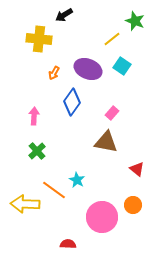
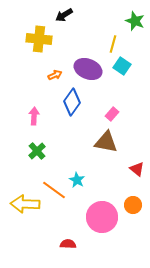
yellow line: moved 1 px right, 5 px down; rotated 36 degrees counterclockwise
orange arrow: moved 1 px right, 2 px down; rotated 144 degrees counterclockwise
pink rectangle: moved 1 px down
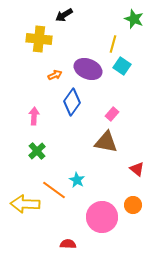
green star: moved 1 px left, 2 px up
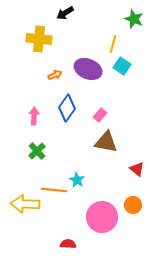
black arrow: moved 1 px right, 2 px up
blue diamond: moved 5 px left, 6 px down
pink rectangle: moved 12 px left, 1 px down
orange line: rotated 30 degrees counterclockwise
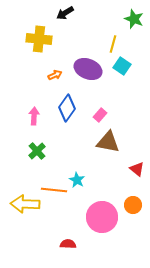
brown triangle: moved 2 px right
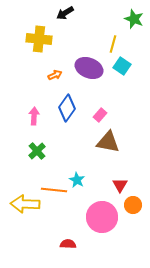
purple ellipse: moved 1 px right, 1 px up
red triangle: moved 17 px left, 16 px down; rotated 21 degrees clockwise
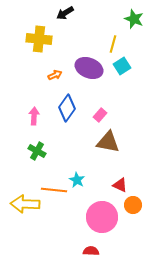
cyan square: rotated 24 degrees clockwise
green cross: rotated 18 degrees counterclockwise
red triangle: rotated 35 degrees counterclockwise
red semicircle: moved 23 px right, 7 px down
